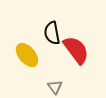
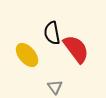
red semicircle: moved 1 px up
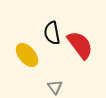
red semicircle: moved 4 px right, 4 px up
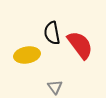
yellow ellipse: rotated 60 degrees counterclockwise
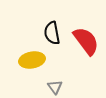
red semicircle: moved 6 px right, 4 px up
yellow ellipse: moved 5 px right, 5 px down
